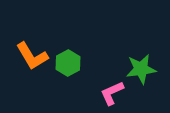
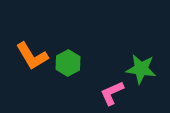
green star: rotated 16 degrees clockwise
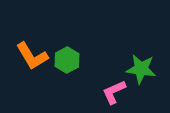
green hexagon: moved 1 px left, 3 px up
pink L-shape: moved 2 px right, 1 px up
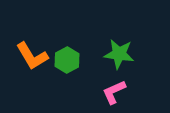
green star: moved 22 px left, 15 px up
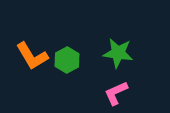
green star: moved 1 px left, 1 px up
pink L-shape: moved 2 px right, 1 px down
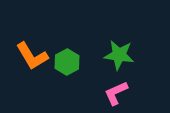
green star: moved 1 px right, 2 px down
green hexagon: moved 2 px down
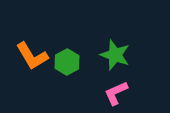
green star: moved 4 px left; rotated 12 degrees clockwise
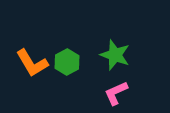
orange L-shape: moved 7 px down
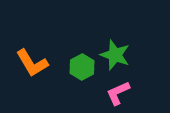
green hexagon: moved 15 px right, 5 px down
pink L-shape: moved 2 px right
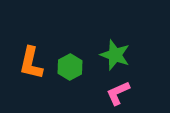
orange L-shape: moved 1 px left; rotated 44 degrees clockwise
green hexagon: moved 12 px left
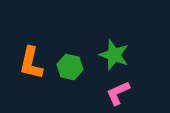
green star: moved 1 px left
green hexagon: rotated 20 degrees counterclockwise
